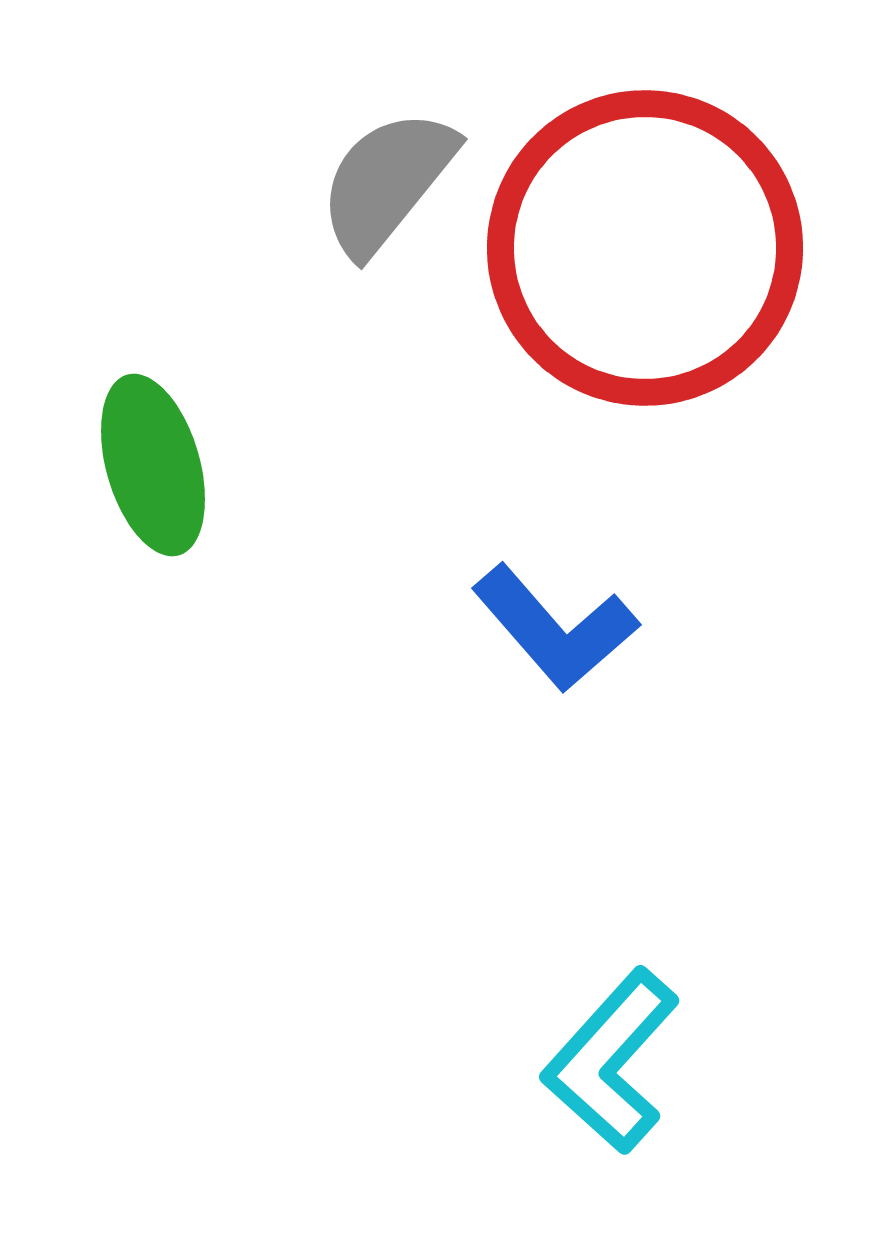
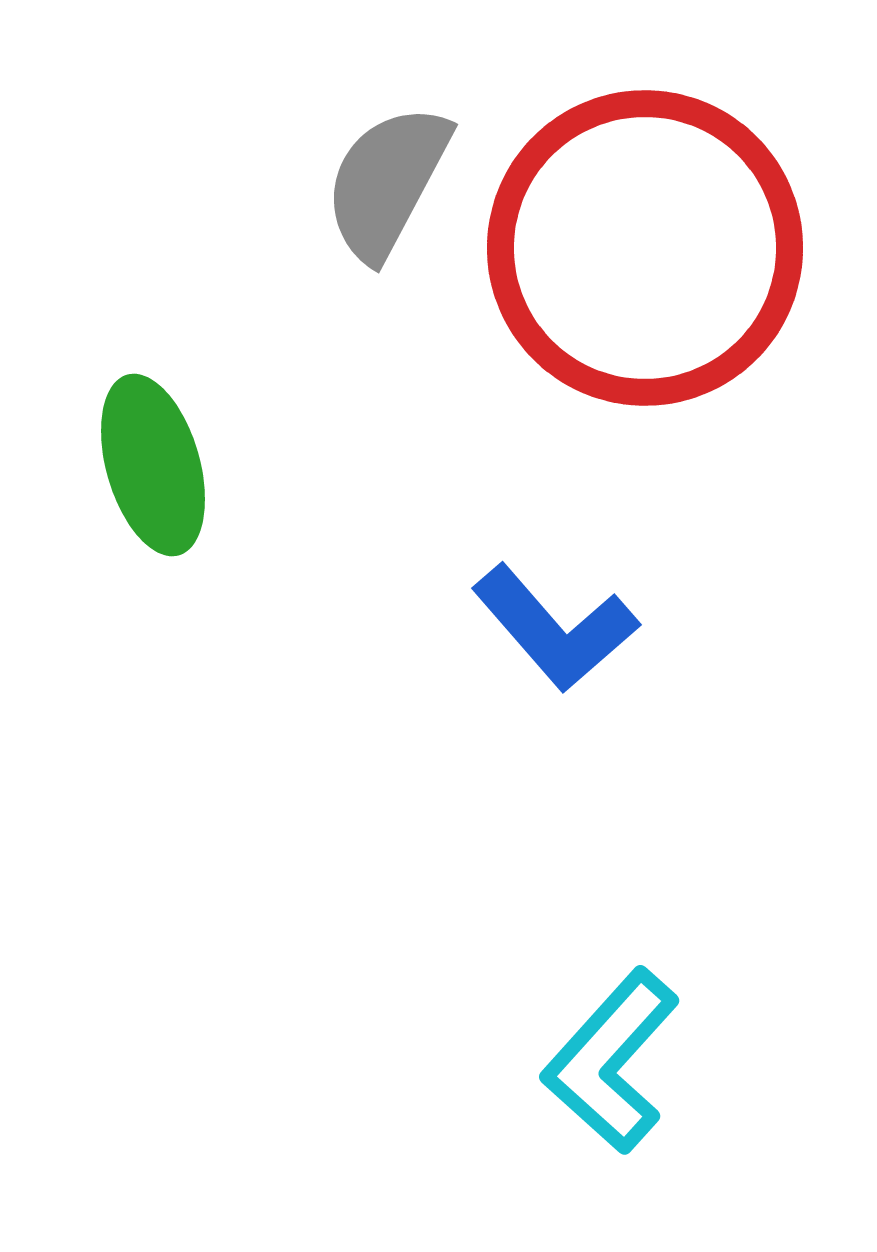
gray semicircle: rotated 11 degrees counterclockwise
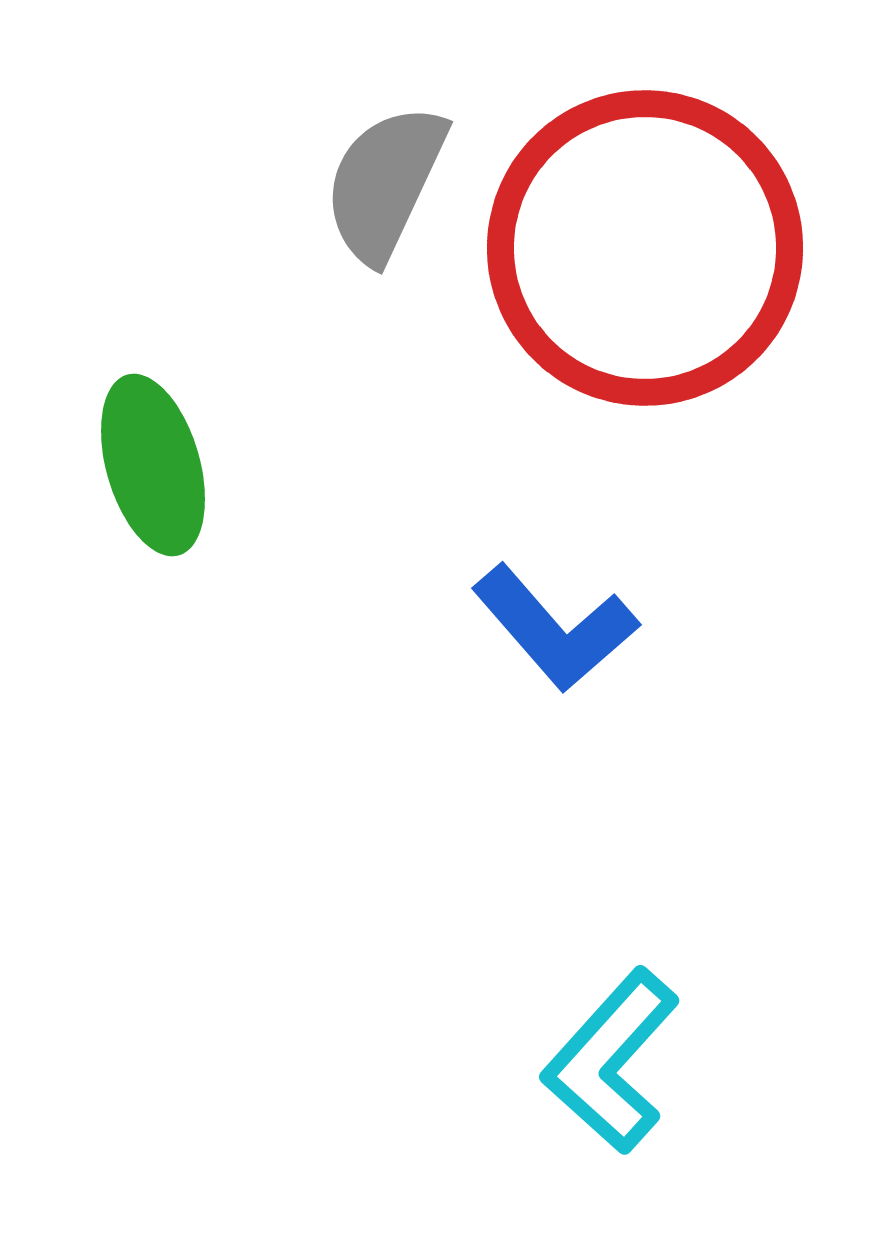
gray semicircle: moved 2 px left, 1 px down; rotated 3 degrees counterclockwise
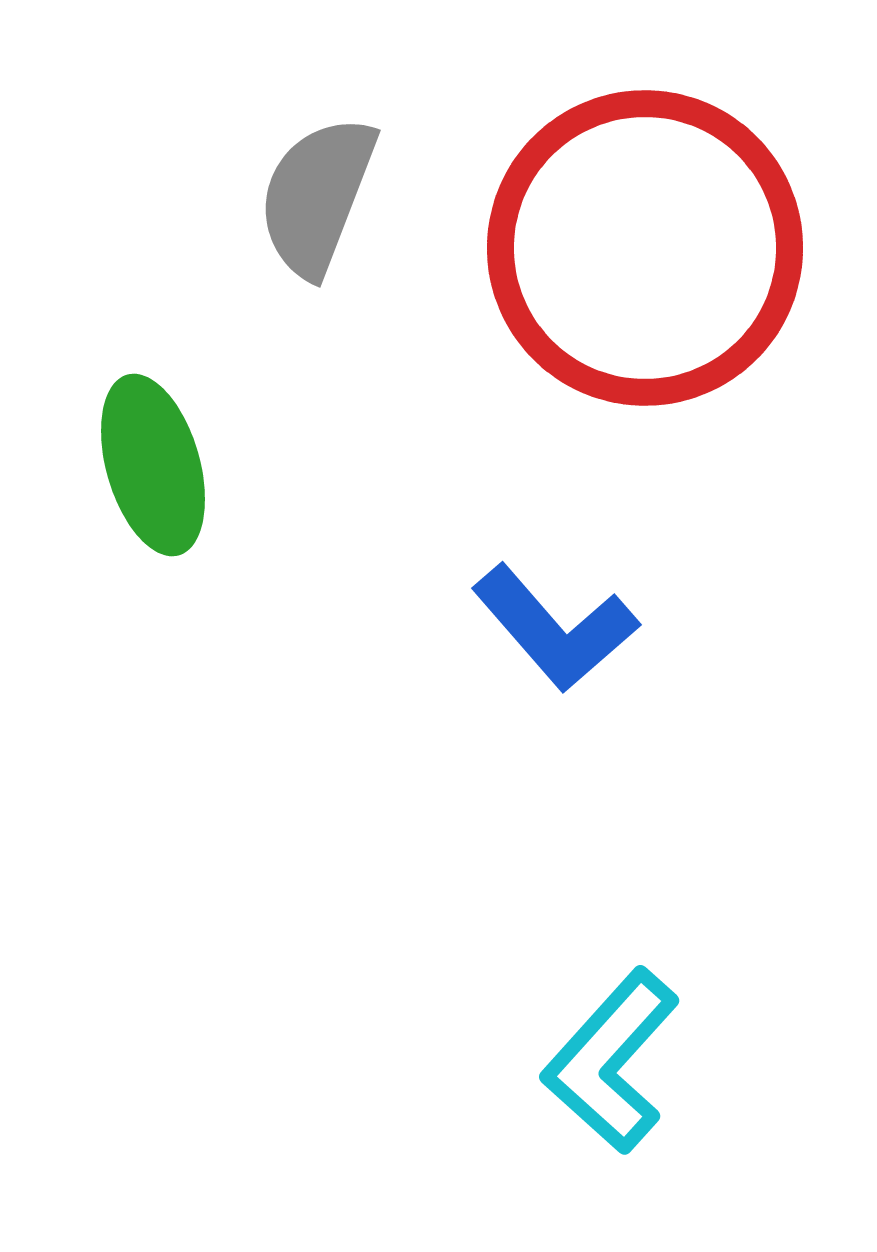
gray semicircle: moved 68 px left, 13 px down; rotated 4 degrees counterclockwise
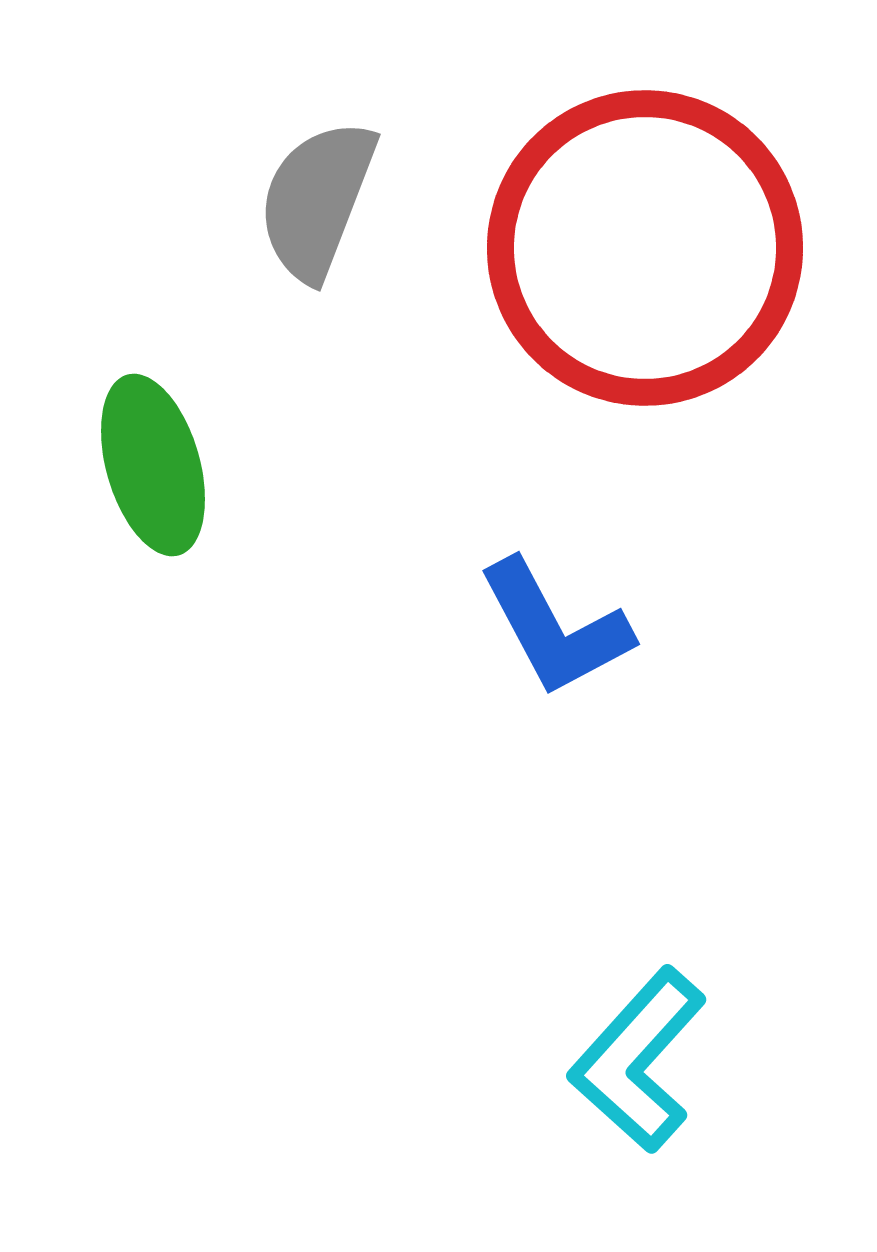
gray semicircle: moved 4 px down
blue L-shape: rotated 13 degrees clockwise
cyan L-shape: moved 27 px right, 1 px up
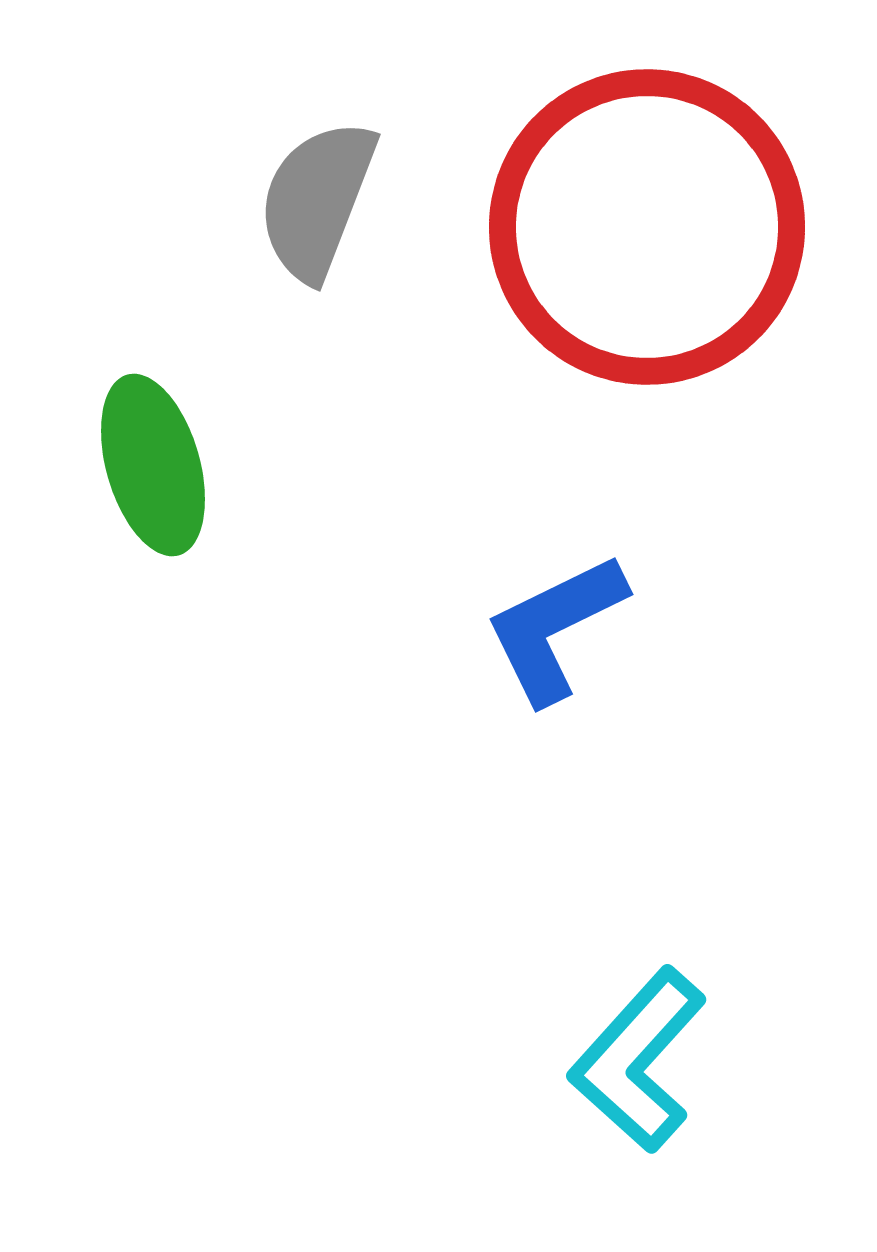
red circle: moved 2 px right, 21 px up
blue L-shape: rotated 92 degrees clockwise
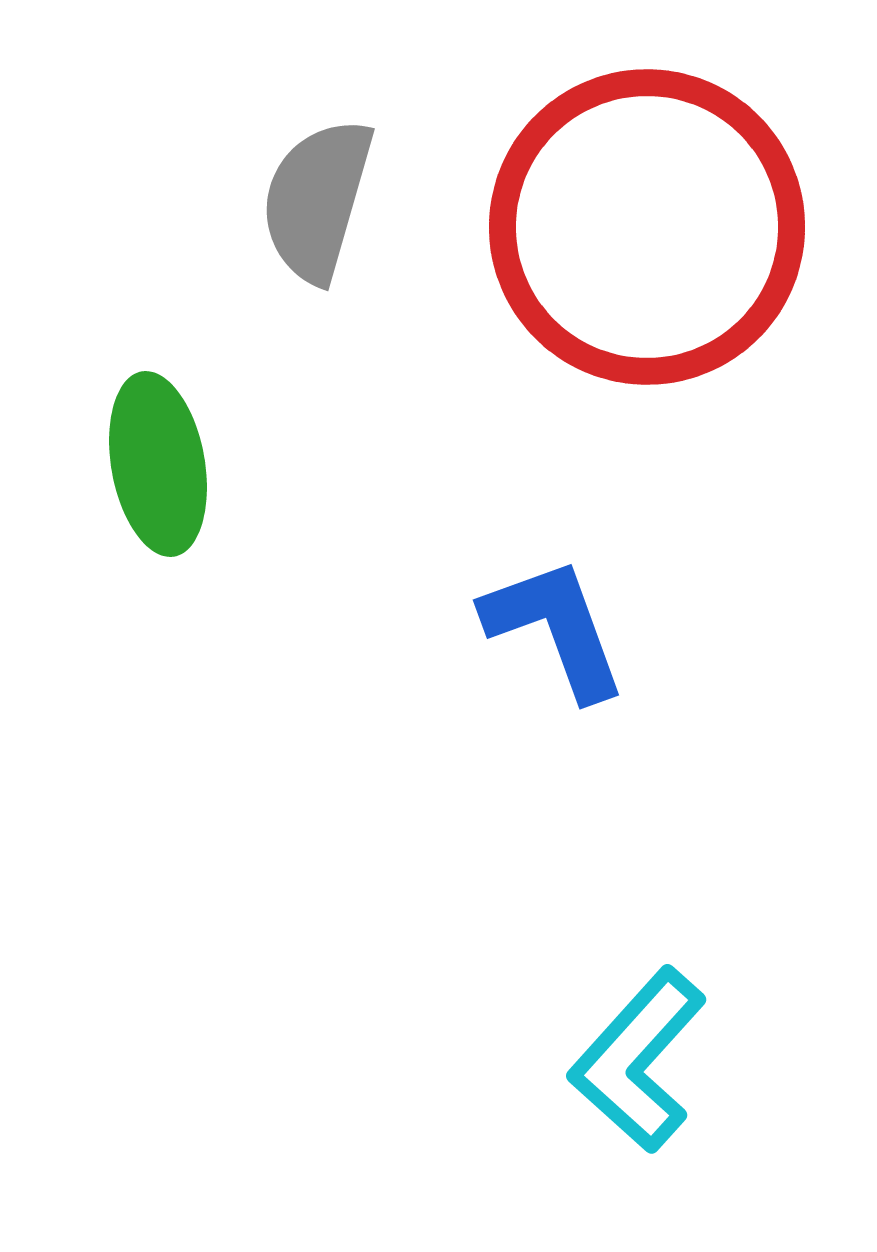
gray semicircle: rotated 5 degrees counterclockwise
green ellipse: moved 5 px right, 1 px up; rotated 6 degrees clockwise
blue L-shape: rotated 96 degrees clockwise
